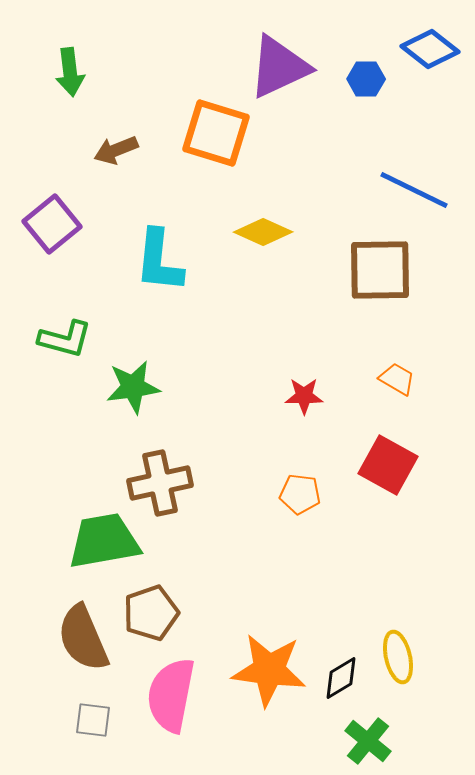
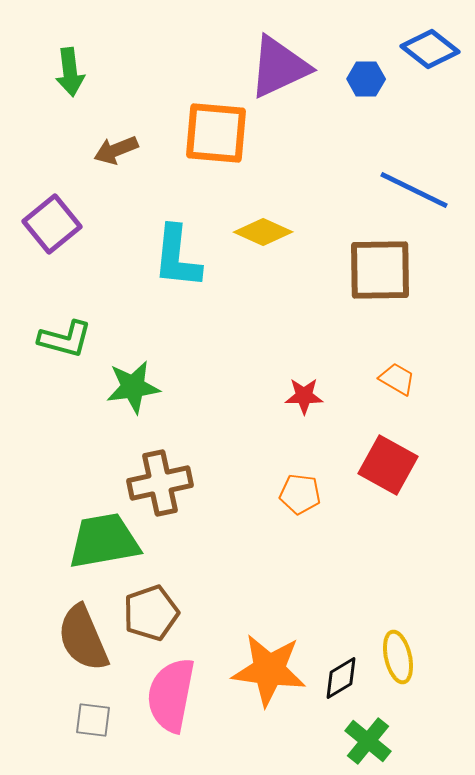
orange square: rotated 12 degrees counterclockwise
cyan L-shape: moved 18 px right, 4 px up
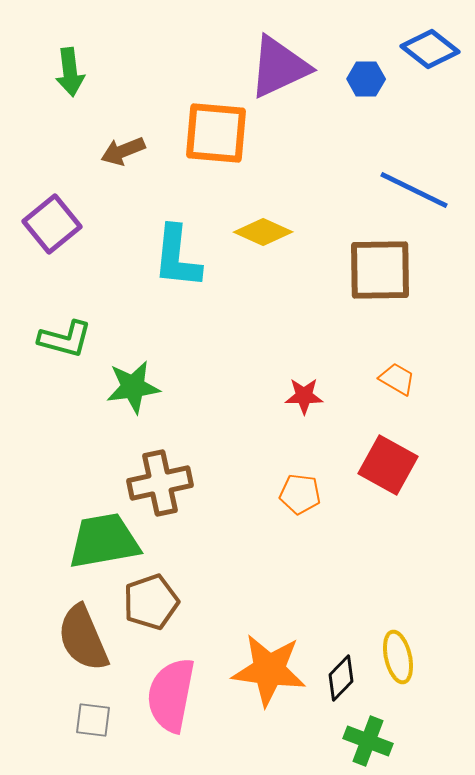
brown arrow: moved 7 px right, 1 px down
brown pentagon: moved 11 px up
black diamond: rotated 15 degrees counterclockwise
green cross: rotated 18 degrees counterclockwise
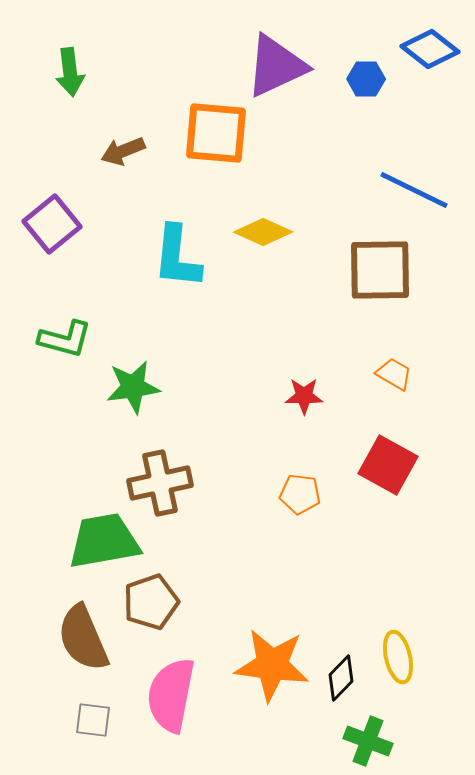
purple triangle: moved 3 px left, 1 px up
orange trapezoid: moved 3 px left, 5 px up
orange star: moved 3 px right, 5 px up
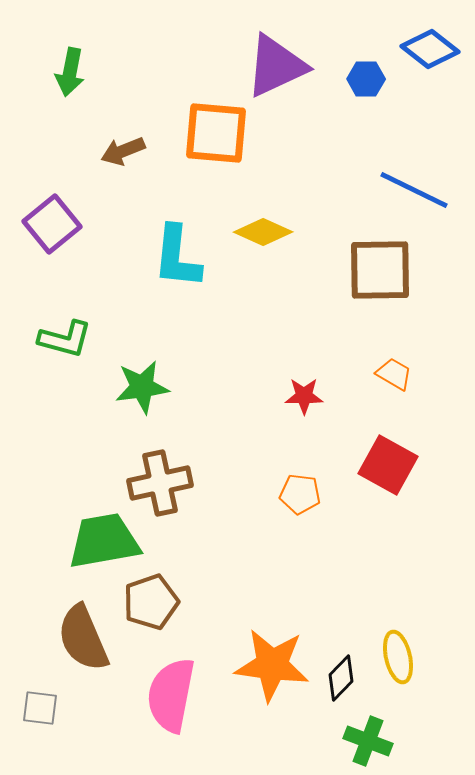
green arrow: rotated 18 degrees clockwise
green star: moved 9 px right
gray square: moved 53 px left, 12 px up
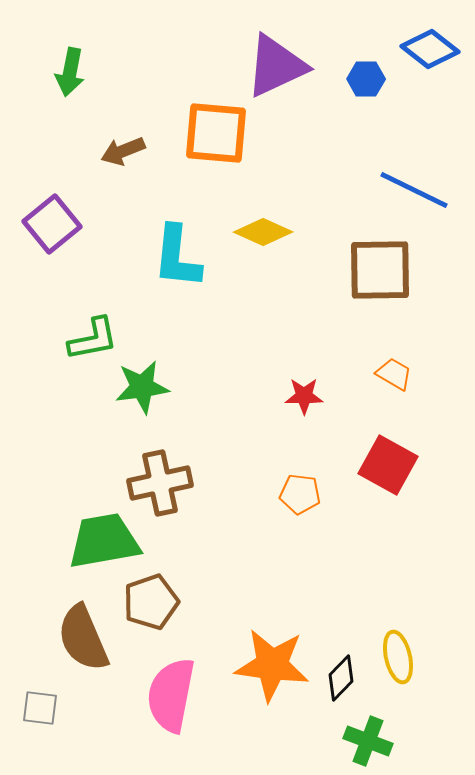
green L-shape: moved 28 px right; rotated 26 degrees counterclockwise
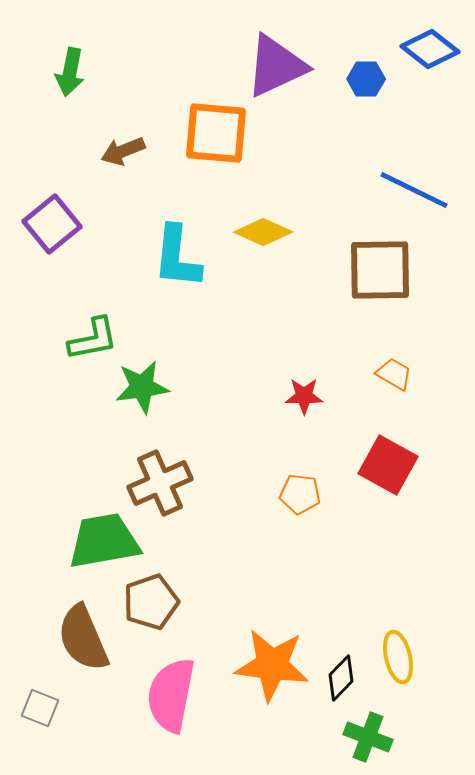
brown cross: rotated 12 degrees counterclockwise
gray square: rotated 15 degrees clockwise
green cross: moved 4 px up
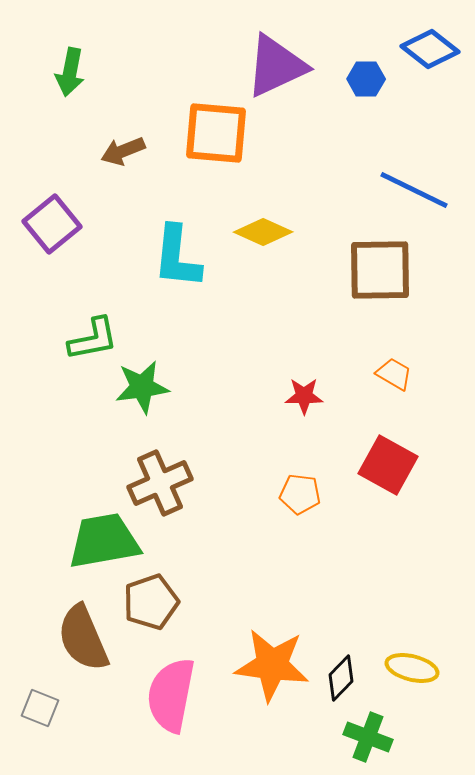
yellow ellipse: moved 14 px right, 11 px down; rotated 63 degrees counterclockwise
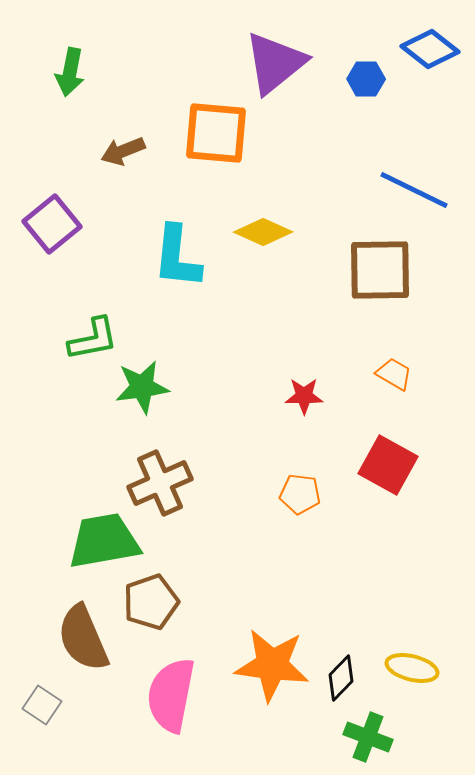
purple triangle: moved 1 px left, 3 px up; rotated 14 degrees counterclockwise
gray square: moved 2 px right, 3 px up; rotated 12 degrees clockwise
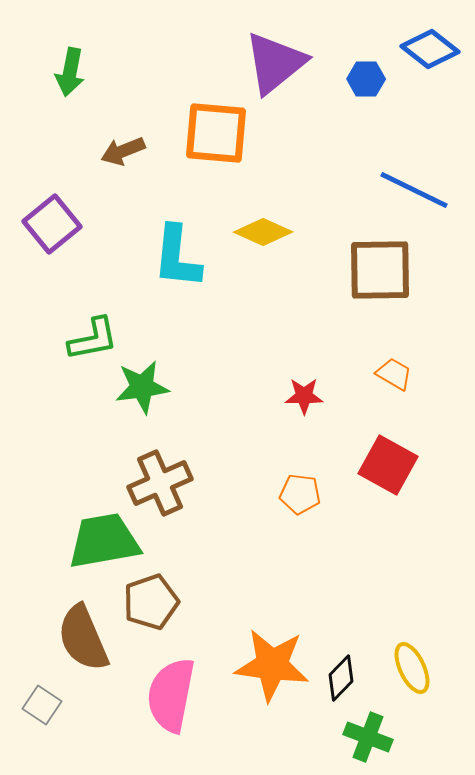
yellow ellipse: rotated 51 degrees clockwise
